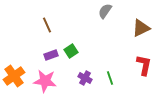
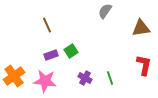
brown triangle: rotated 18 degrees clockwise
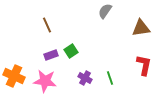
orange cross: rotated 30 degrees counterclockwise
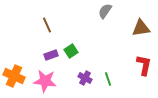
green line: moved 2 px left, 1 px down
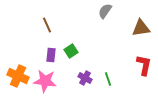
purple rectangle: rotated 64 degrees counterclockwise
orange cross: moved 4 px right
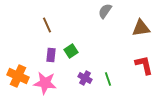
red L-shape: rotated 25 degrees counterclockwise
pink star: moved 2 px down
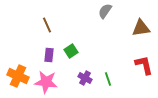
purple rectangle: moved 2 px left
pink star: moved 1 px right, 1 px up
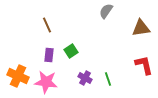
gray semicircle: moved 1 px right
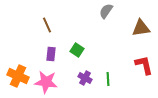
green square: moved 6 px right, 1 px up; rotated 24 degrees counterclockwise
purple rectangle: moved 2 px right, 1 px up
green line: rotated 16 degrees clockwise
